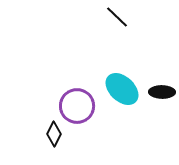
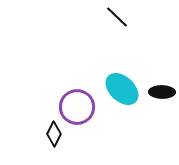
purple circle: moved 1 px down
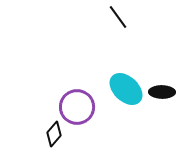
black line: moved 1 px right; rotated 10 degrees clockwise
cyan ellipse: moved 4 px right
black diamond: rotated 15 degrees clockwise
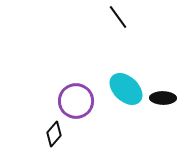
black ellipse: moved 1 px right, 6 px down
purple circle: moved 1 px left, 6 px up
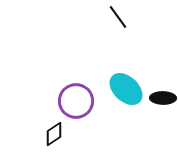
black diamond: rotated 15 degrees clockwise
